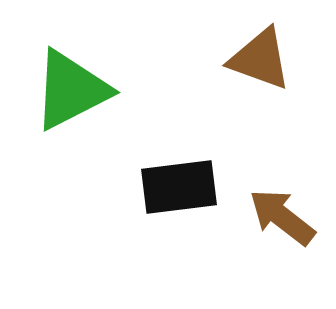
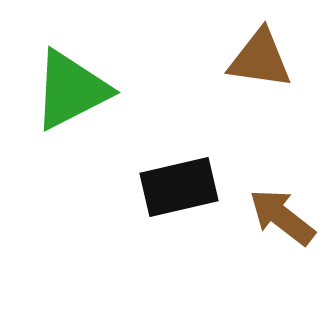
brown triangle: rotated 12 degrees counterclockwise
black rectangle: rotated 6 degrees counterclockwise
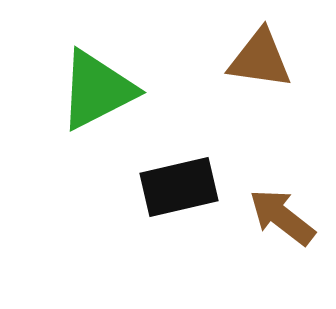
green triangle: moved 26 px right
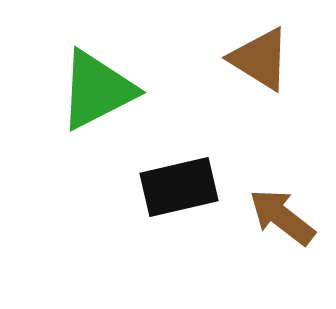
brown triangle: rotated 24 degrees clockwise
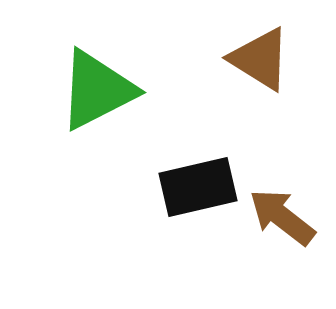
black rectangle: moved 19 px right
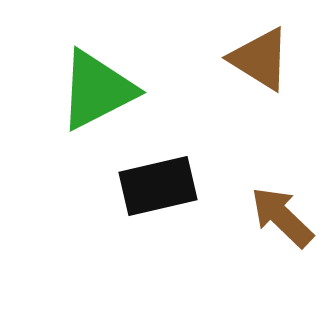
black rectangle: moved 40 px left, 1 px up
brown arrow: rotated 6 degrees clockwise
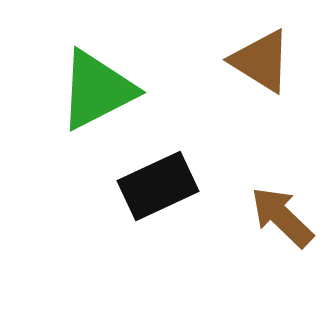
brown triangle: moved 1 px right, 2 px down
black rectangle: rotated 12 degrees counterclockwise
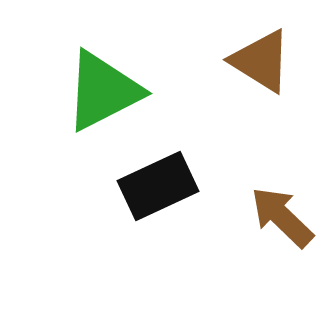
green triangle: moved 6 px right, 1 px down
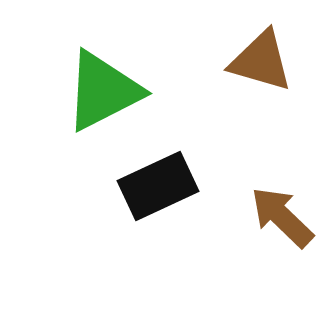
brown triangle: rotated 16 degrees counterclockwise
